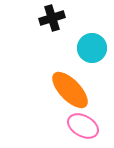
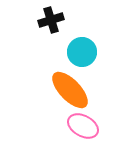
black cross: moved 1 px left, 2 px down
cyan circle: moved 10 px left, 4 px down
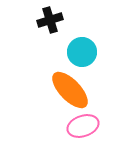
black cross: moved 1 px left
pink ellipse: rotated 48 degrees counterclockwise
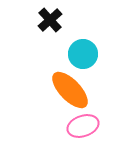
black cross: rotated 25 degrees counterclockwise
cyan circle: moved 1 px right, 2 px down
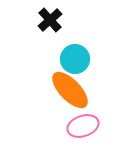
cyan circle: moved 8 px left, 5 px down
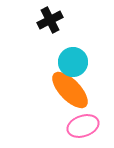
black cross: rotated 15 degrees clockwise
cyan circle: moved 2 px left, 3 px down
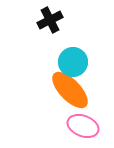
pink ellipse: rotated 40 degrees clockwise
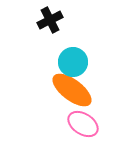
orange ellipse: moved 2 px right; rotated 9 degrees counterclockwise
pink ellipse: moved 2 px up; rotated 12 degrees clockwise
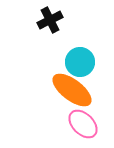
cyan circle: moved 7 px right
pink ellipse: rotated 12 degrees clockwise
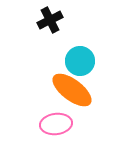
cyan circle: moved 1 px up
pink ellipse: moved 27 px left; rotated 52 degrees counterclockwise
